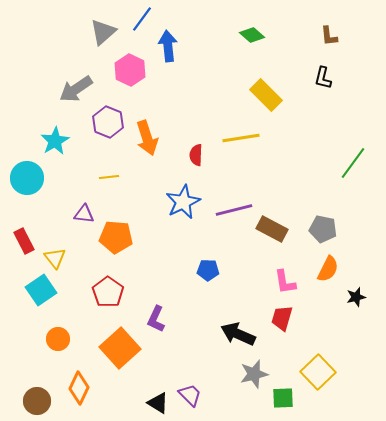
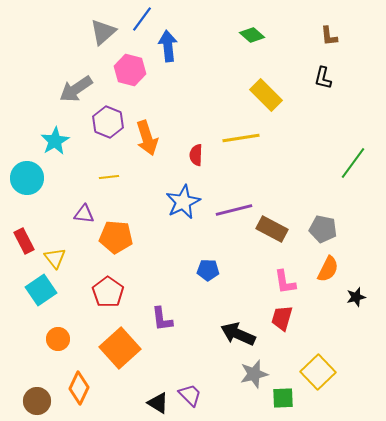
pink hexagon at (130, 70): rotated 12 degrees counterclockwise
purple L-shape at (156, 319): moved 6 px right; rotated 32 degrees counterclockwise
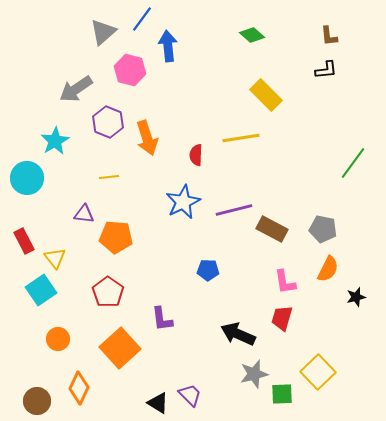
black L-shape at (323, 78): moved 3 px right, 8 px up; rotated 110 degrees counterclockwise
green square at (283, 398): moved 1 px left, 4 px up
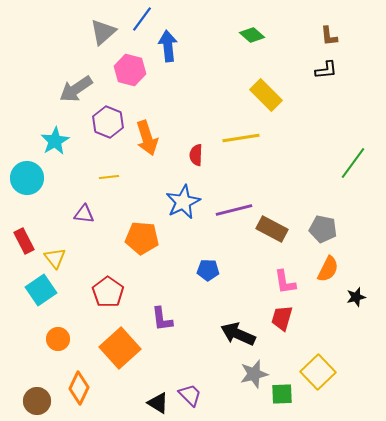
orange pentagon at (116, 237): moved 26 px right, 1 px down
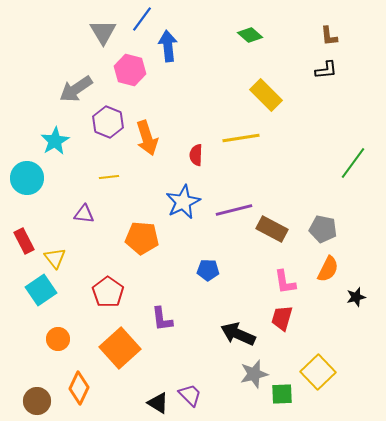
gray triangle at (103, 32): rotated 20 degrees counterclockwise
green diamond at (252, 35): moved 2 px left
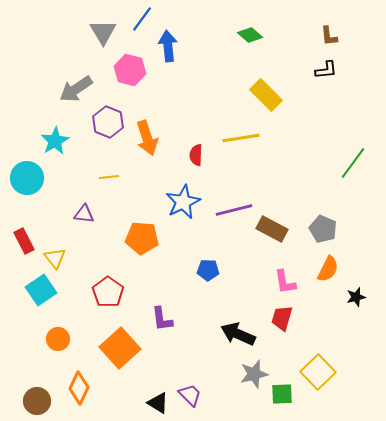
gray pentagon at (323, 229): rotated 12 degrees clockwise
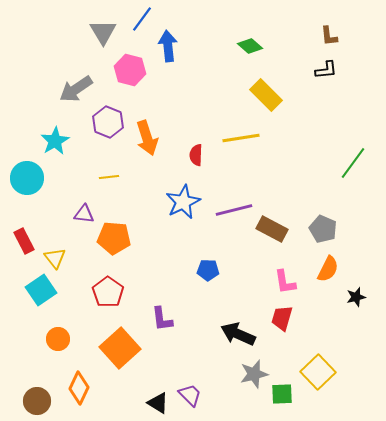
green diamond at (250, 35): moved 11 px down
orange pentagon at (142, 238): moved 28 px left
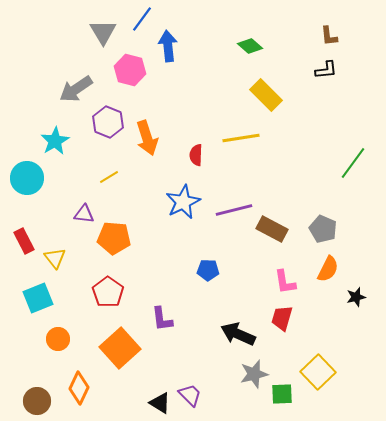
yellow line at (109, 177): rotated 24 degrees counterclockwise
cyan square at (41, 290): moved 3 px left, 8 px down; rotated 12 degrees clockwise
black triangle at (158, 403): moved 2 px right
